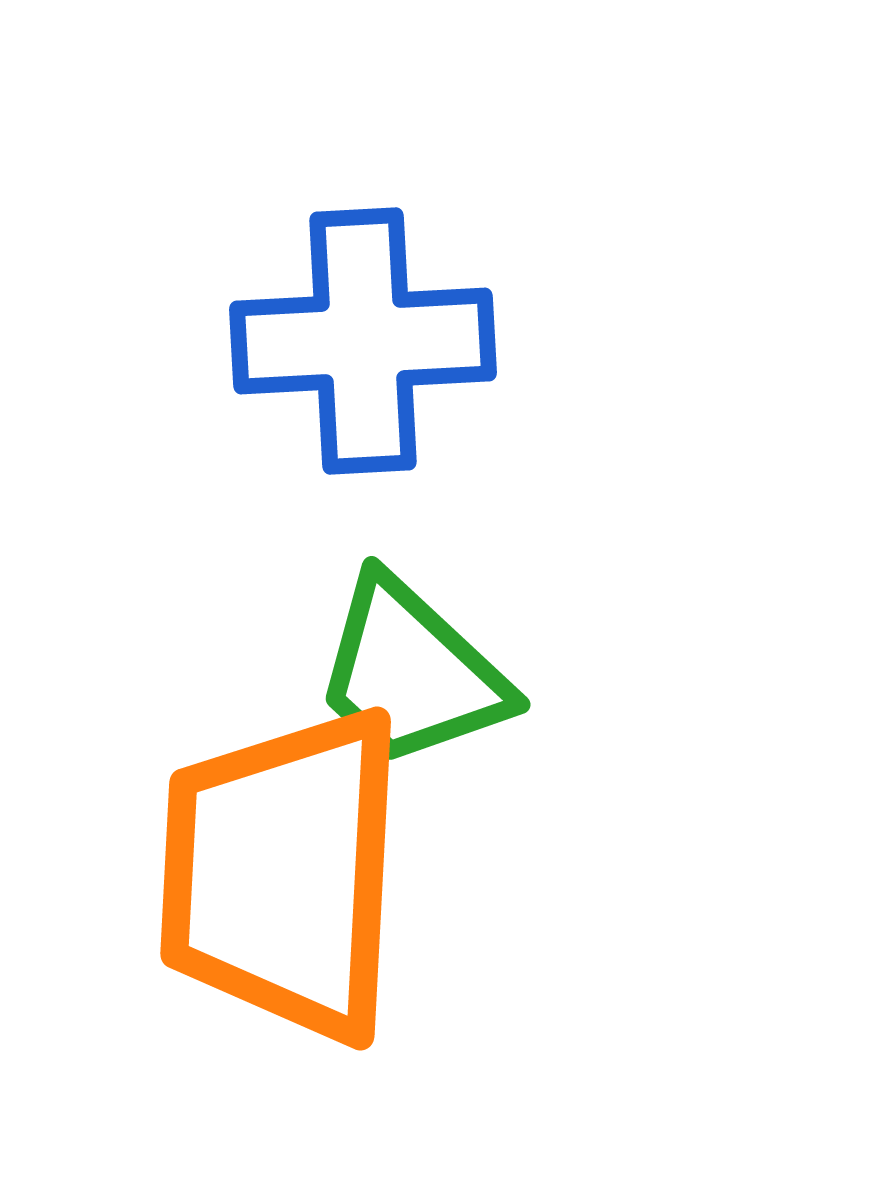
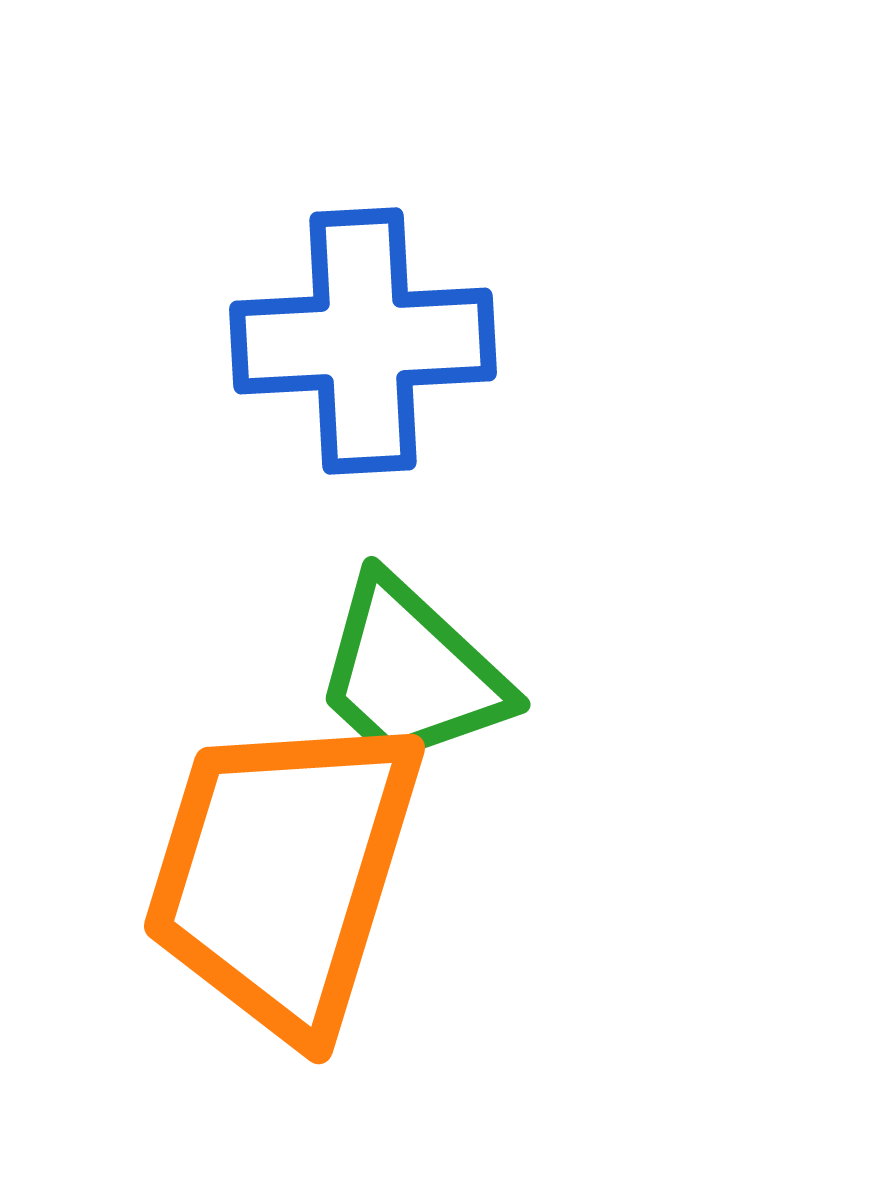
orange trapezoid: rotated 14 degrees clockwise
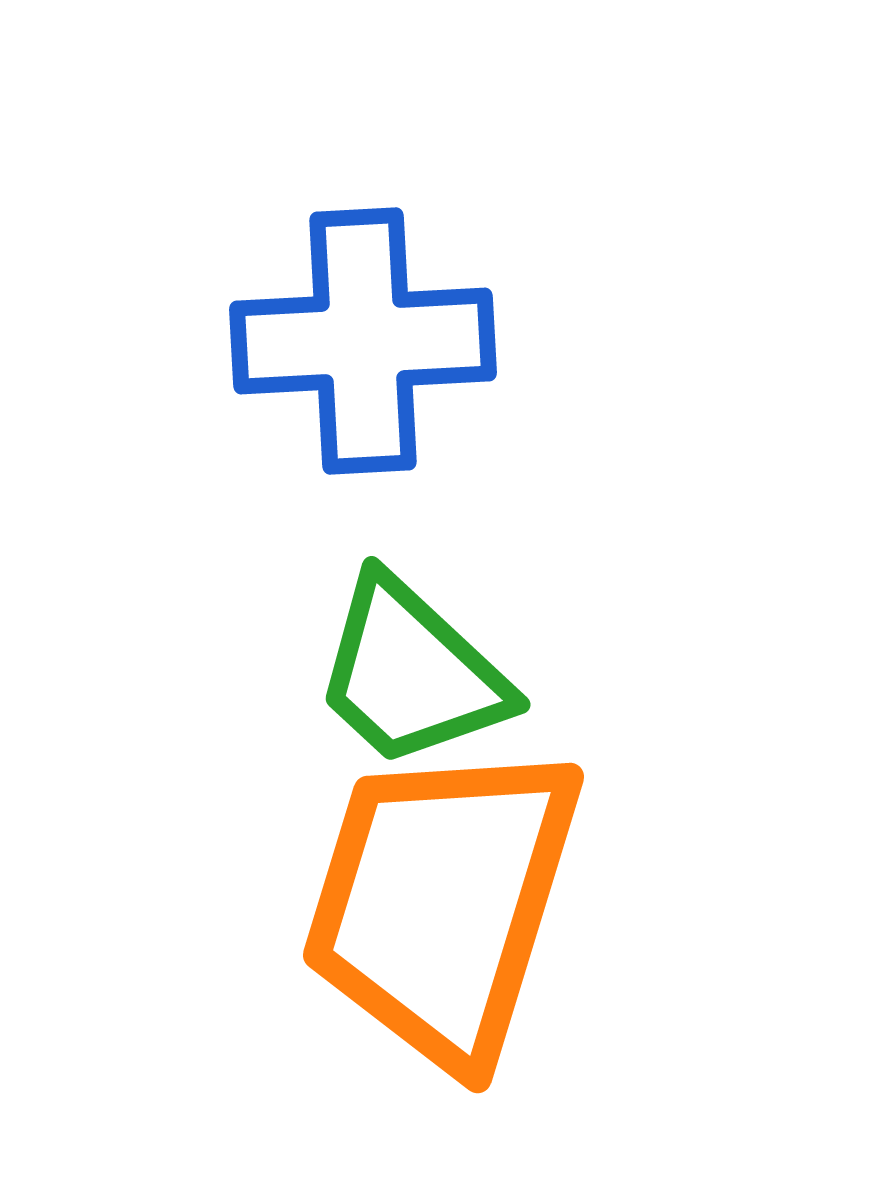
orange trapezoid: moved 159 px right, 29 px down
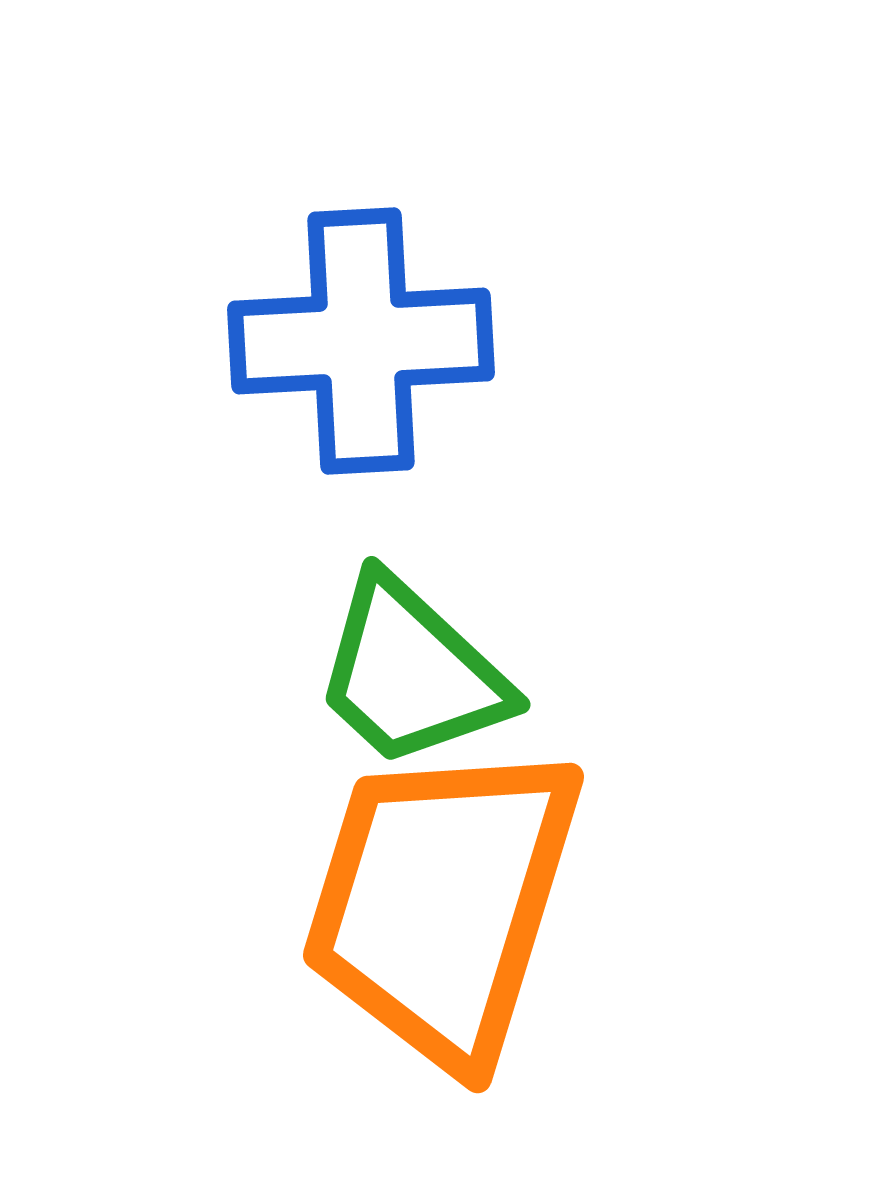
blue cross: moved 2 px left
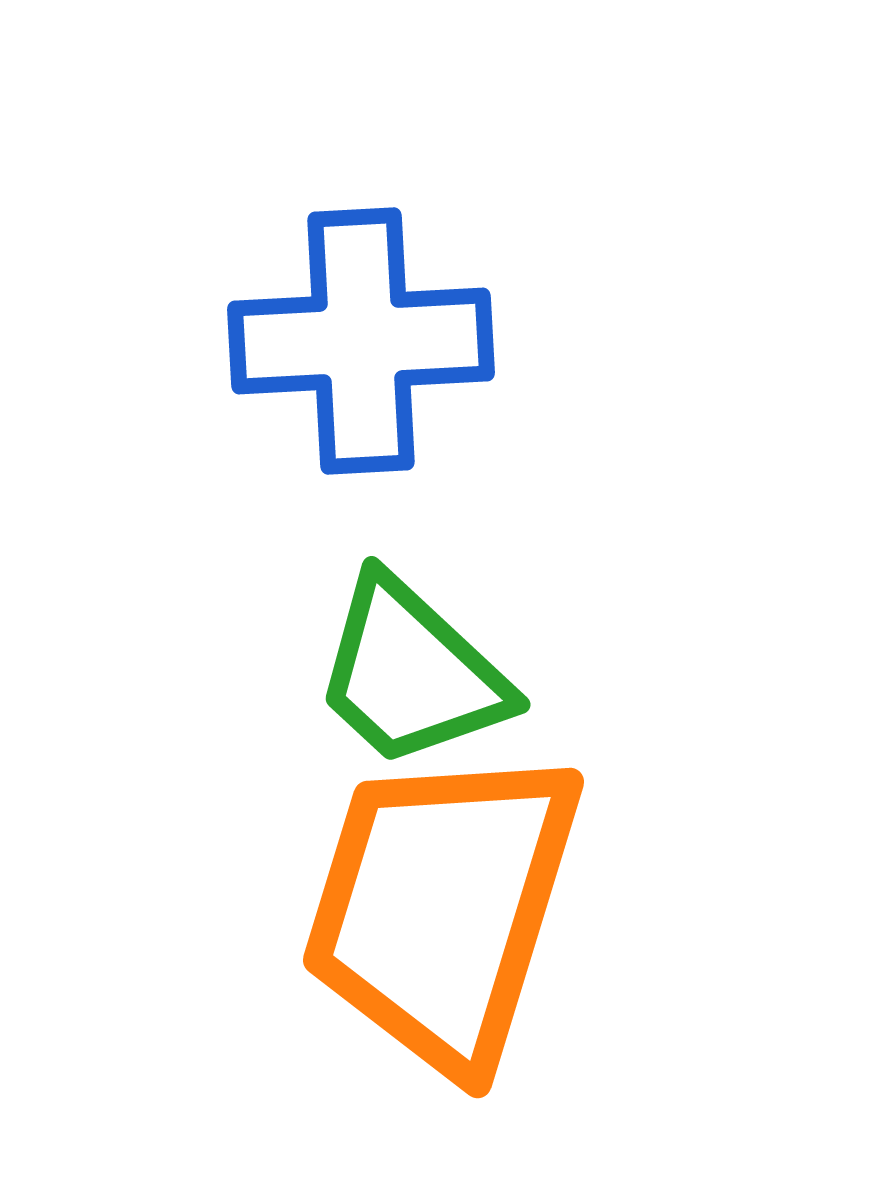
orange trapezoid: moved 5 px down
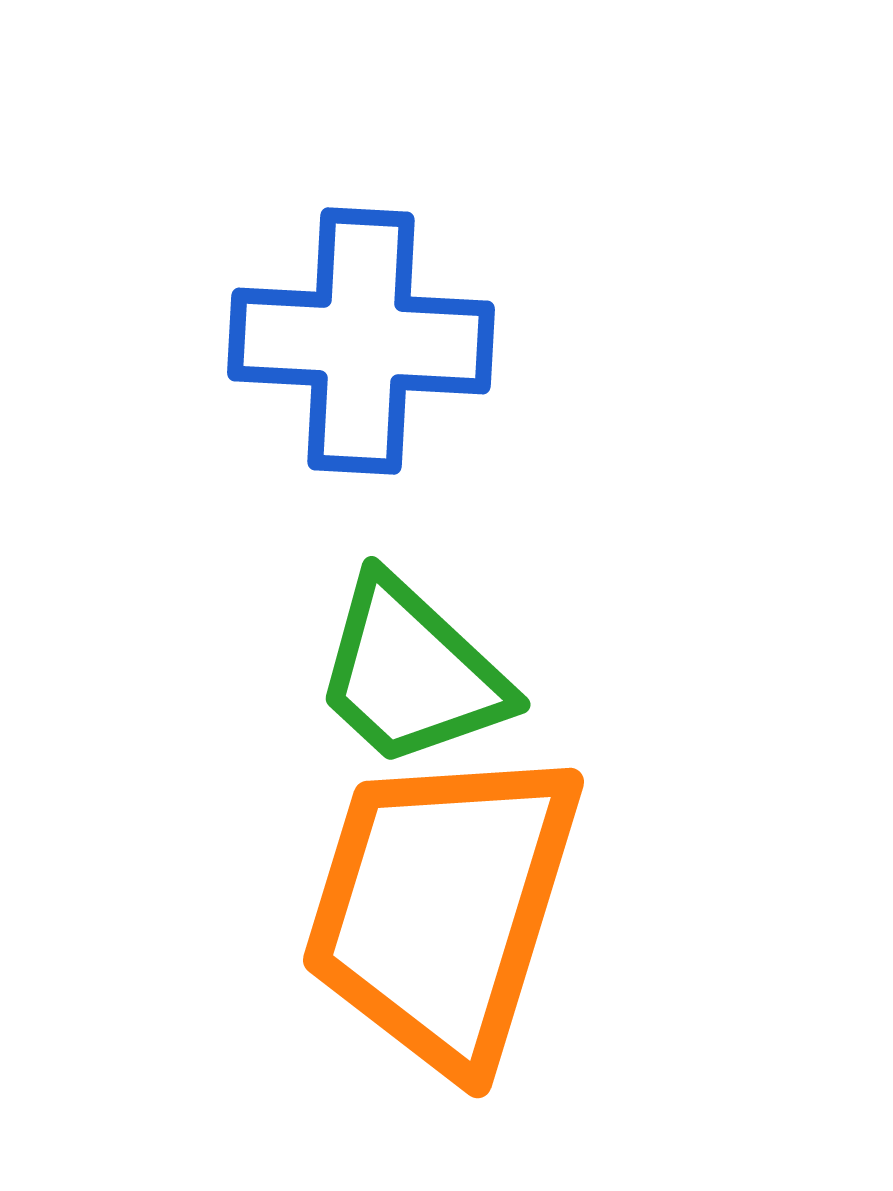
blue cross: rotated 6 degrees clockwise
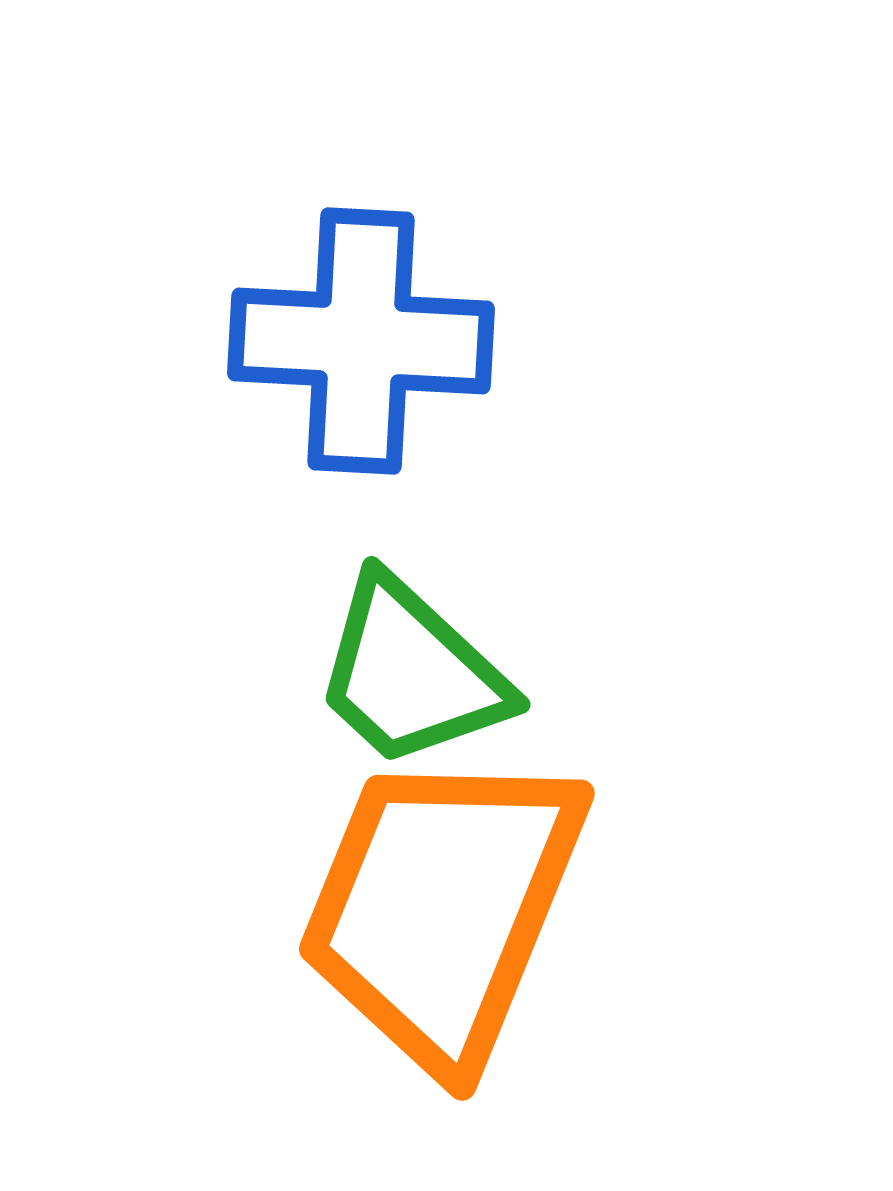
orange trapezoid: rotated 5 degrees clockwise
